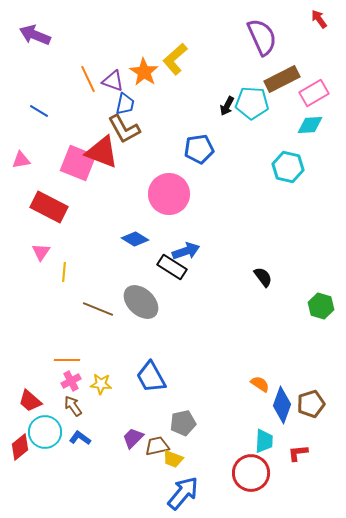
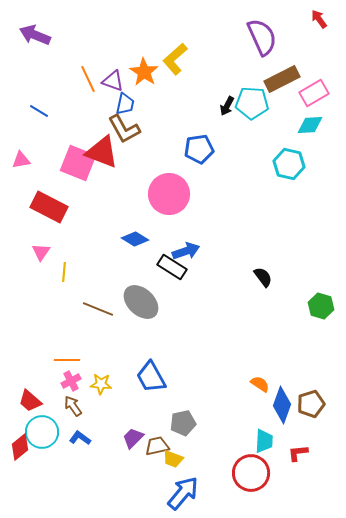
cyan hexagon at (288, 167): moved 1 px right, 3 px up
cyan circle at (45, 432): moved 3 px left
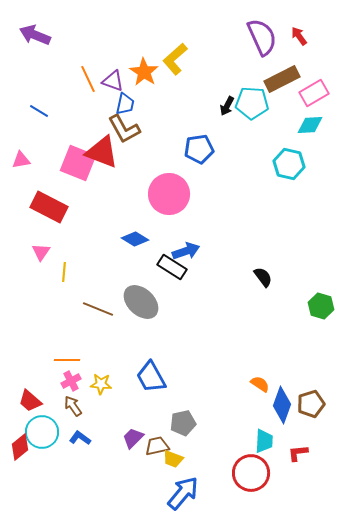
red arrow at (319, 19): moved 20 px left, 17 px down
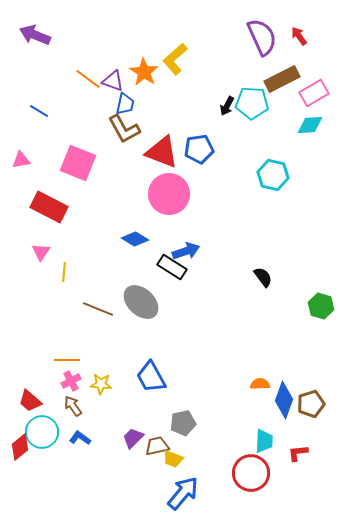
orange line at (88, 79): rotated 28 degrees counterclockwise
red triangle at (102, 152): moved 60 px right
cyan hexagon at (289, 164): moved 16 px left, 11 px down
orange semicircle at (260, 384): rotated 36 degrees counterclockwise
blue diamond at (282, 405): moved 2 px right, 5 px up
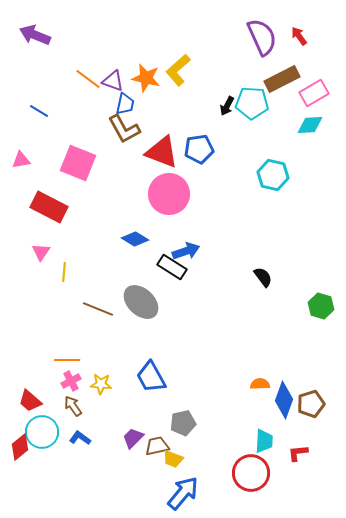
yellow L-shape at (175, 59): moved 3 px right, 11 px down
orange star at (144, 72): moved 2 px right, 6 px down; rotated 20 degrees counterclockwise
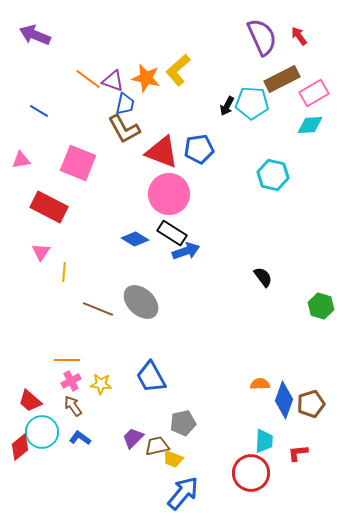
black rectangle at (172, 267): moved 34 px up
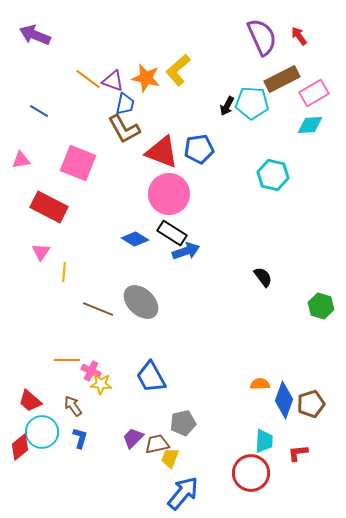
pink cross at (71, 381): moved 20 px right, 10 px up; rotated 36 degrees counterclockwise
blue L-shape at (80, 438): rotated 70 degrees clockwise
brown trapezoid at (157, 446): moved 2 px up
yellow trapezoid at (173, 459): moved 3 px left, 1 px up; rotated 90 degrees clockwise
